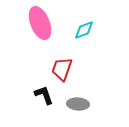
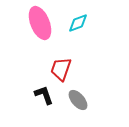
cyan diamond: moved 6 px left, 7 px up
red trapezoid: moved 1 px left
gray ellipse: moved 4 px up; rotated 45 degrees clockwise
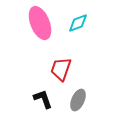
black L-shape: moved 1 px left, 4 px down
gray ellipse: rotated 65 degrees clockwise
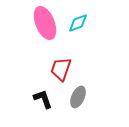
pink ellipse: moved 5 px right
gray ellipse: moved 3 px up
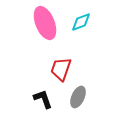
cyan diamond: moved 3 px right, 1 px up
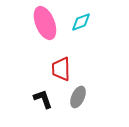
red trapezoid: rotated 20 degrees counterclockwise
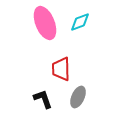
cyan diamond: moved 1 px left
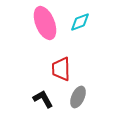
black L-shape: rotated 10 degrees counterclockwise
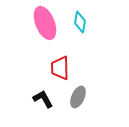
cyan diamond: rotated 60 degrees counterclockwise
red trapezoid: moved 1 px left, 1 px up
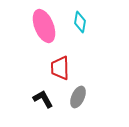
pink ellipse: moved 1 px left, 3 px down
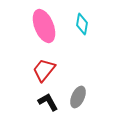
cyan diamond: moved 2 px right, 2 px down
red trapezoid: moved 16 px left, 2 px down; rotated 40 degrees clockwise
black L-shape: moved 5 px right, 3 px down
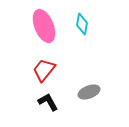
gray ellipse: moved 11 px right, 5 px up; rotated 45 degrees clockwise
